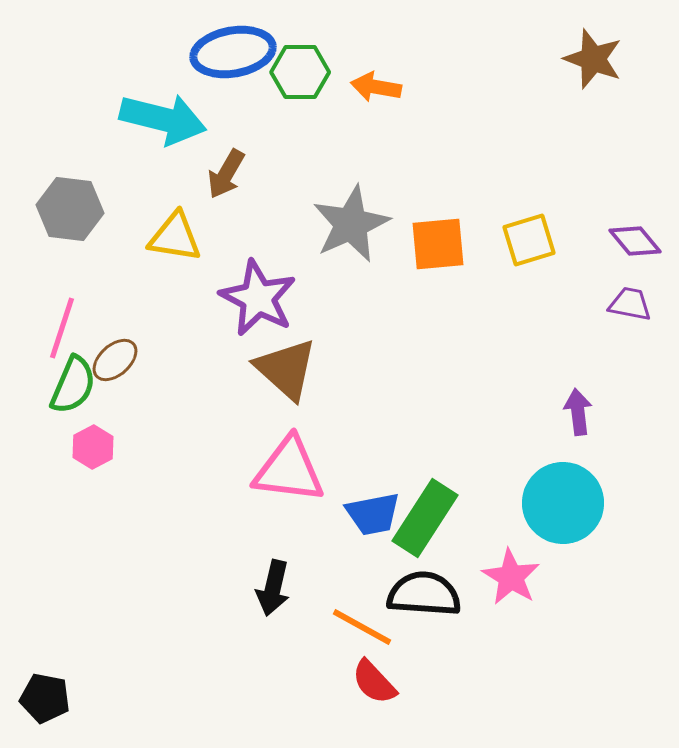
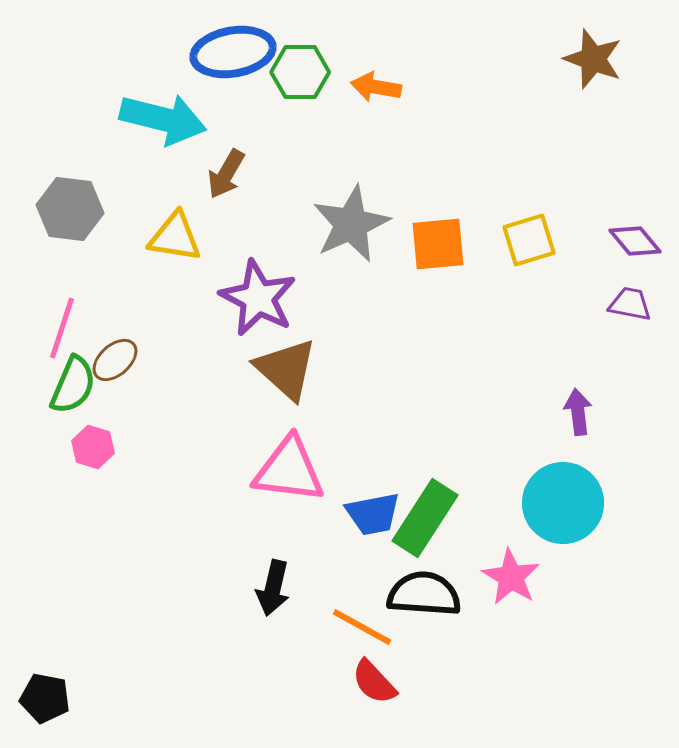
pink hexagon: rotated 15 degrees counterclockwise
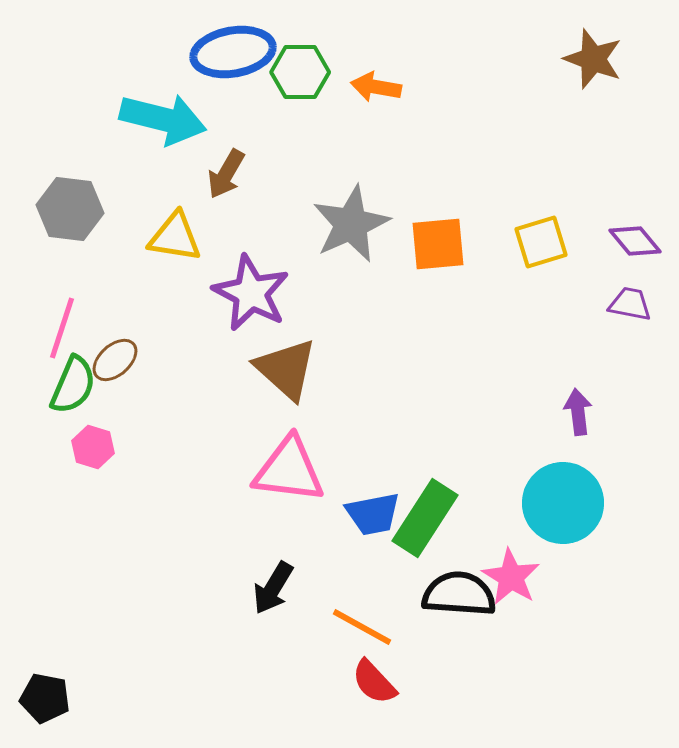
yellow square: moved 12 px right, 2 px down
purple star: moved 7 px left, 5 px up
black arrow: rotated 18 degrees clockwise
black semicircle: moved 35 px right
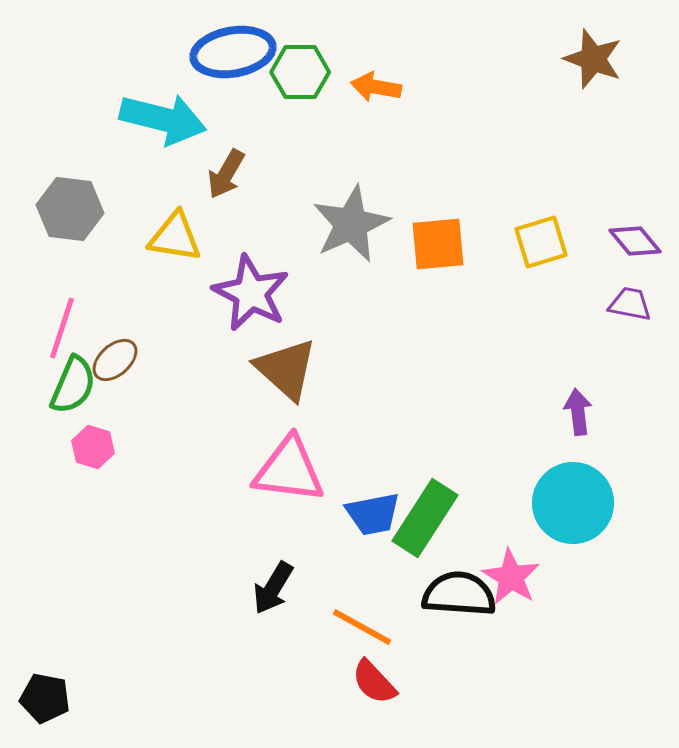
cyan circle: moved 10 px right
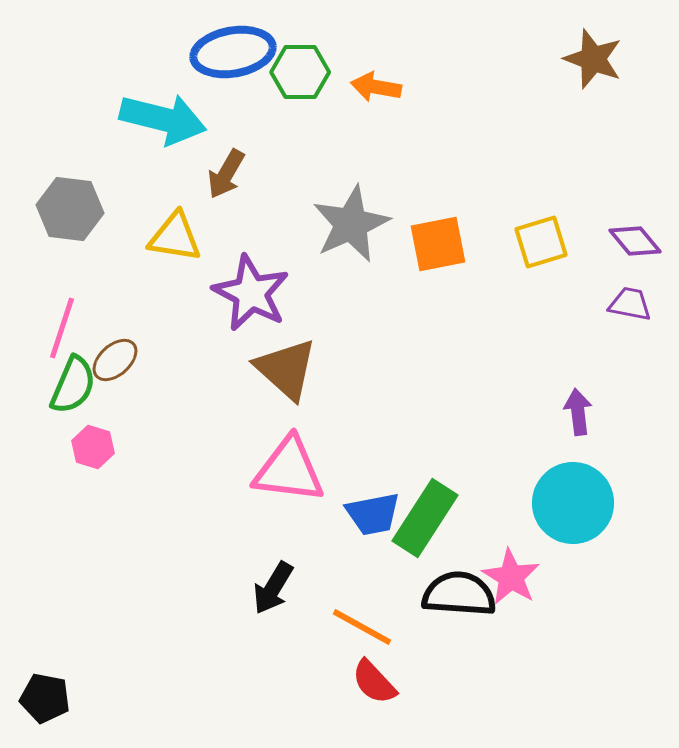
orange square: rotated 6 degrees counterclockwise
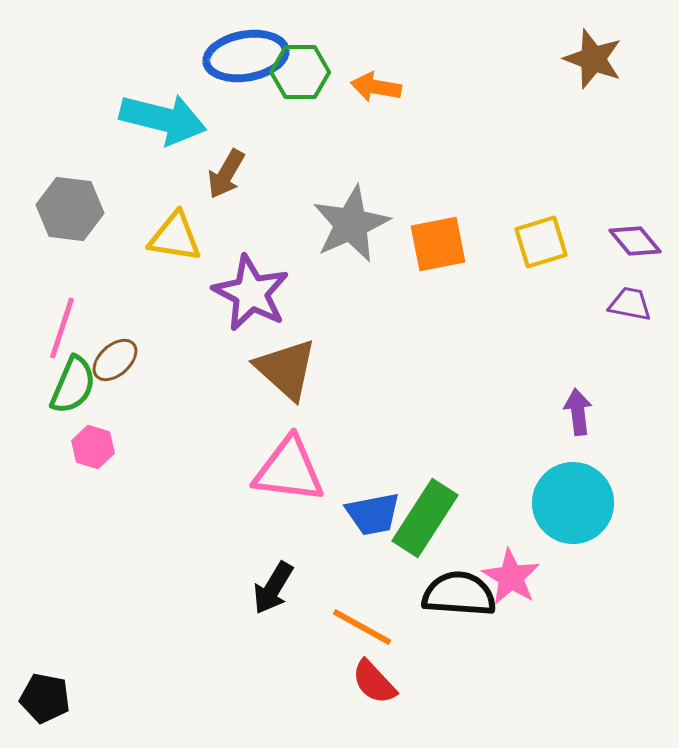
blue ellipse: moved 13 px right, 4 px down
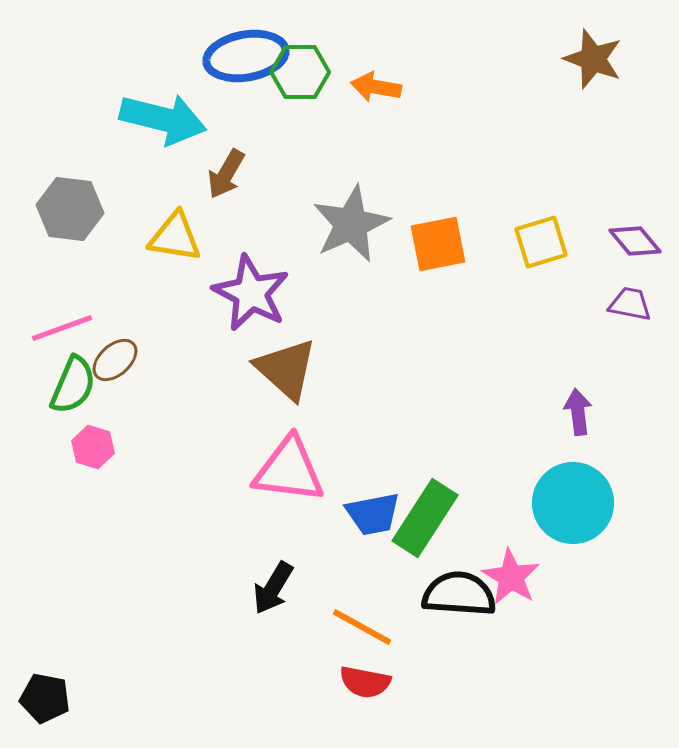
pink line: rotated 52 degrees clockwise
red semicircle: moved 9 px left; rotated 36 degrees counterclockwise
